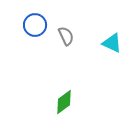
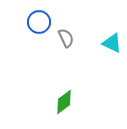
blue circle: moved 4 px right, 3 px up
gray semicircle: moved 2 px down
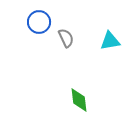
cyan triangle: moved 2 px left, 2 px up; rotated 35 degrees counterclockwise
green diamond: moved 15 px right, 2 px up; rotated 60 degrees counterclockwise
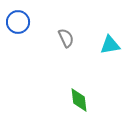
blue circle: moved 21 px left
cyan triangle: moved 4 px down
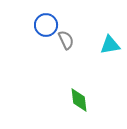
blue circle: moved 28 px right, 3 px down
gray semicircle: moved 2 px down
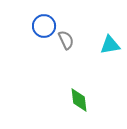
blue circle: moved 2 px left, 1 px down
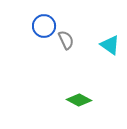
cyan triangle: rotated 45 degrees clockwise
green diamond: rotated 55 degrees counterclockwise
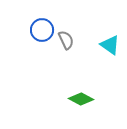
blue circle: moved 2 px left, 4 px down
green diamond: moved 2 px right, 1 px up
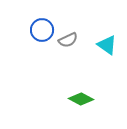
gray semicircle: moved 2 px right; rotated 90 degrees clockwise
cyan triangle: moved 3 px left
